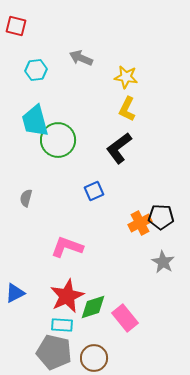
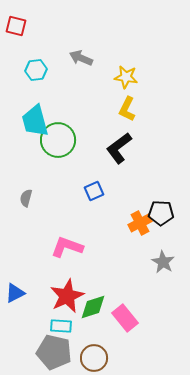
black pentagon: moved 4 px up
cyan rectangle: moved 1 px left, 1 px down
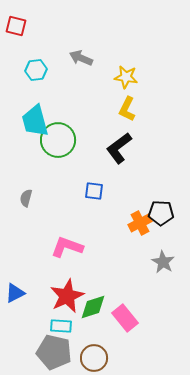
blue square: rotated 30 degrees clockwise
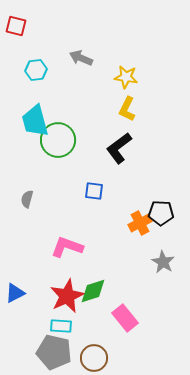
gray semicircle: moved 1 px right, 1 px down
green diamond: moved 16 px up
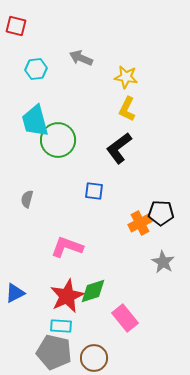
cyan hexagon: moved 1 px up
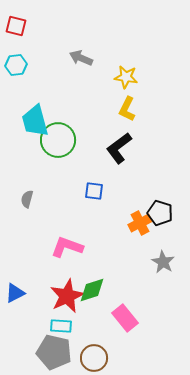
cyan hexagon: moved 20 px left, 4 px up
black pentagon: moved 1 px left; rotated 15 degrees clockwise
green diamond: moved 1 px left, 1 px up
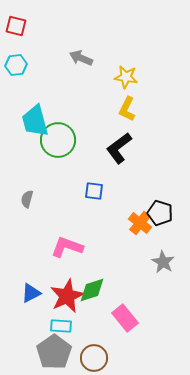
orange cross: rotated 25 degrees counterclockwise
blue triangle: moved 16 px right
gray pentagon: rotated 24 degrees clockwise
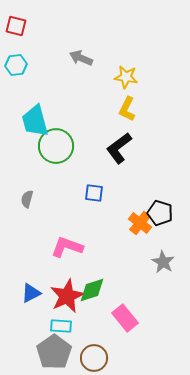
green circle: moved 2 px left, 6 px down
blue square: moved 2 px down
